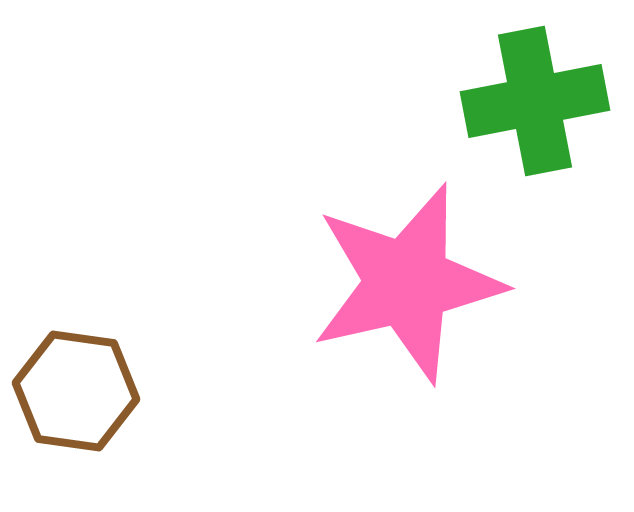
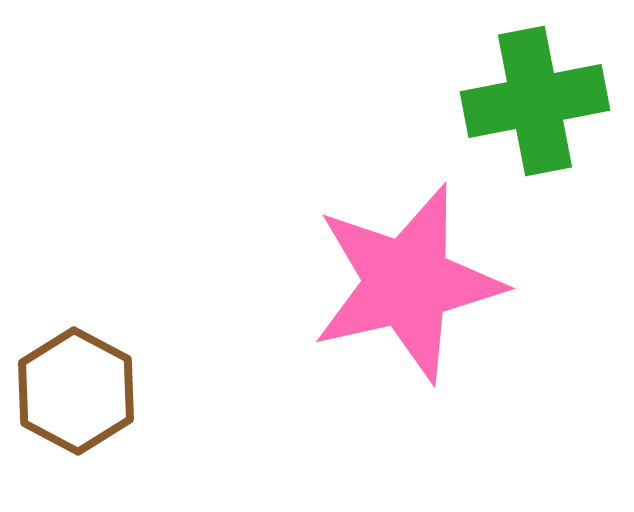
brown hexagon: rotated 20 degrees clockwise
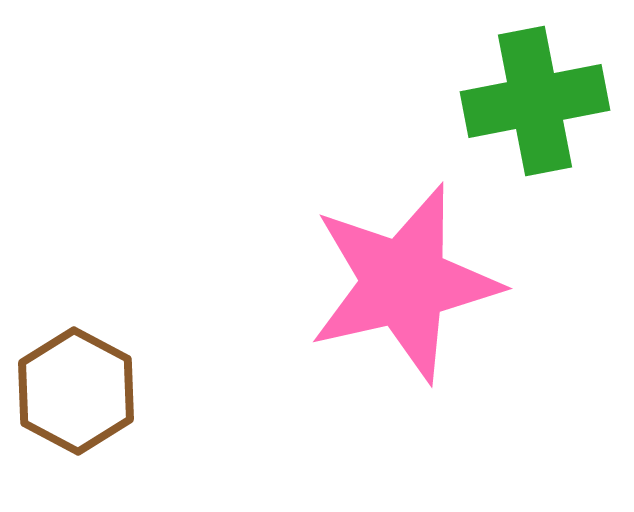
pink star: moved 3 px left
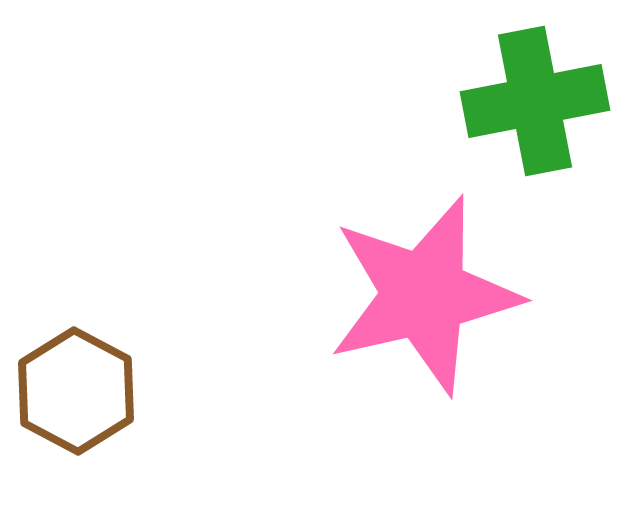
pink star: moved 20 px right, 12 px down
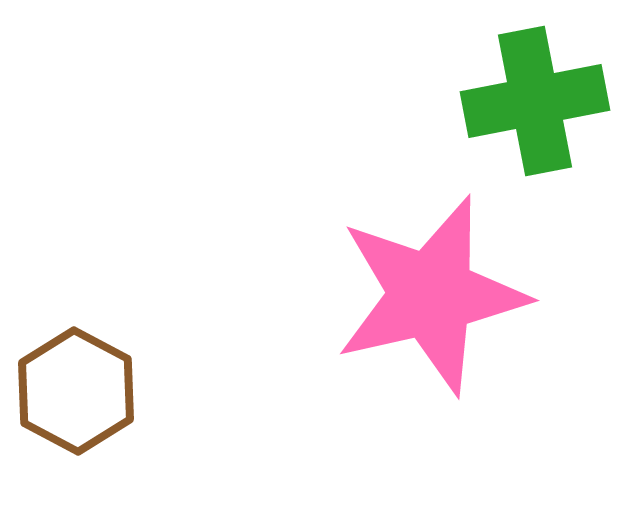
pink star: moved 7 px right
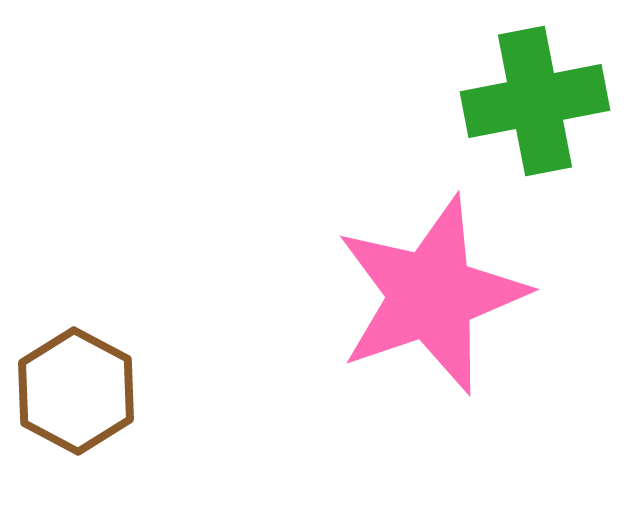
pink star: rotated 6 degrees counterclockwise
